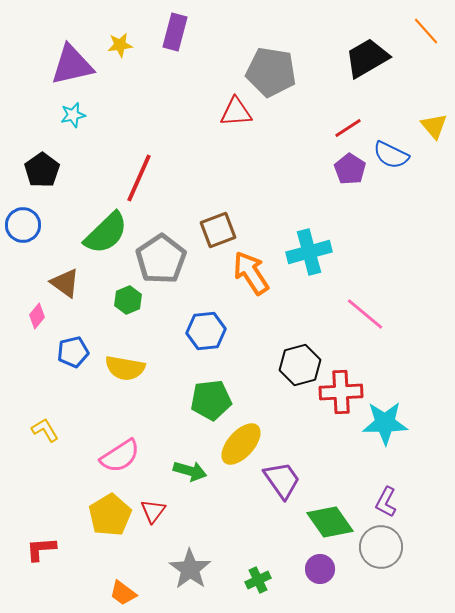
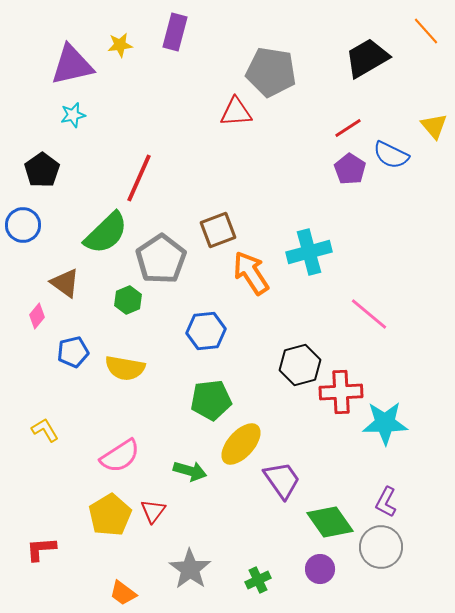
pink line at (365, 314): moved 4 px right
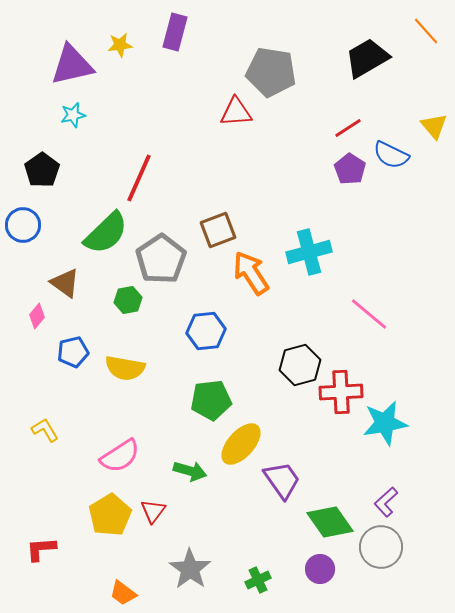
green hexagon at (128, 300): rotated 12 degrees clockwise
cyan star at (385, 423): rotated 9 degrees counterclockwise
purple L-shape at (386, 502): rotated 20 degrees clockwise
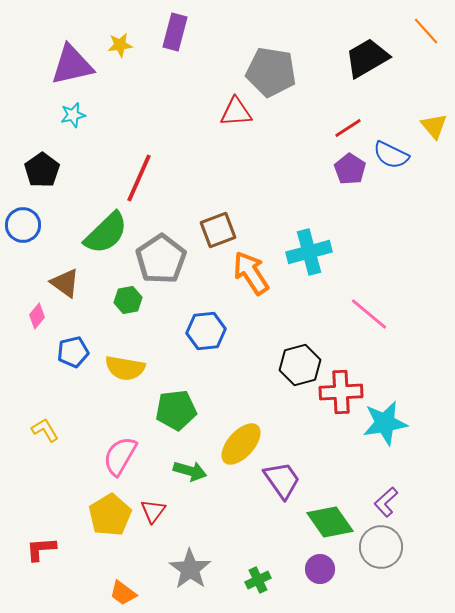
green pentagon at (211, 400): moved 35 px left, 10 px down
pink semicircle at (120, 456): rotated 153 degrees clockwise
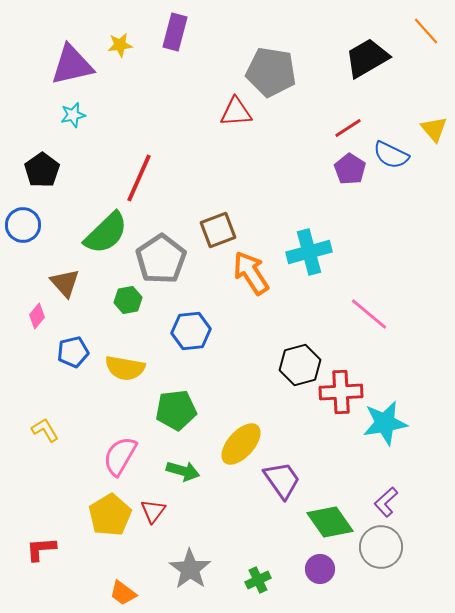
yellow triangle at (434, 126): moved 3 px down
brown triangle at (65, 283): rotated 12 degrees clockwise
blue hexagon at (206, 331): moved 15 px left
green arrow at (190, 471): moved 7 px left
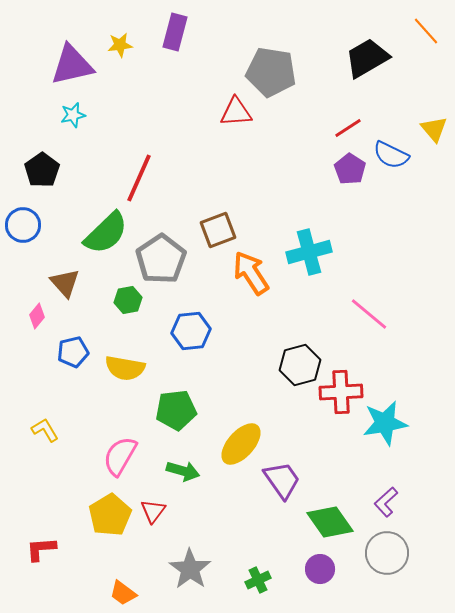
gray circle at (381, 547): moved 6 px right, 6 px down
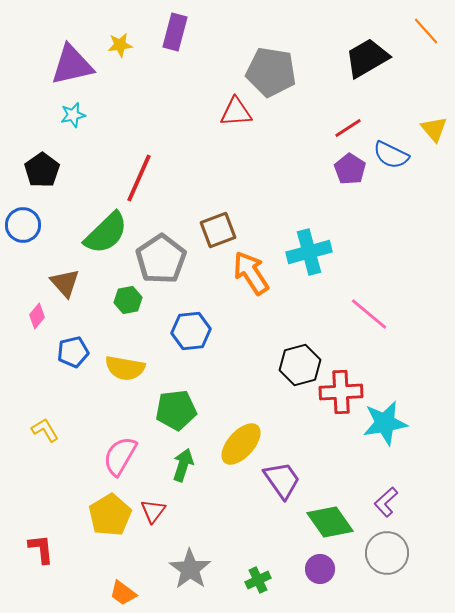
green arrow at (183, 471): moved 6 px up; rotated 88 degrees counterclockwise
red L-shape at (41, 549): rotated 88 degrees clockwise
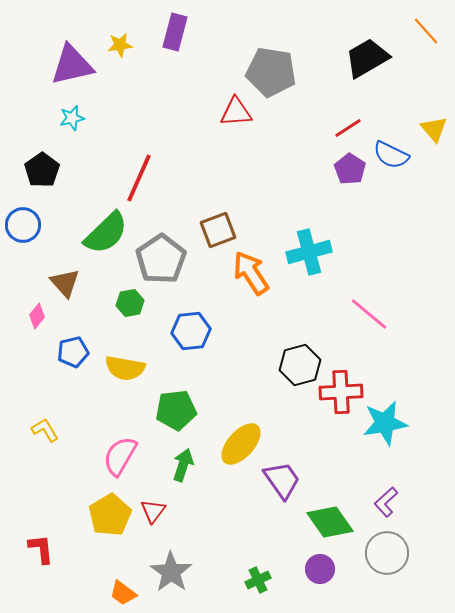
cyan star at (73, 115): moved 1 px left, 3 px down
green hexagon at (128, 300): moved 2 px right, 3 px down
gray star at (190, 569): moved 19 px left, 3 px down
